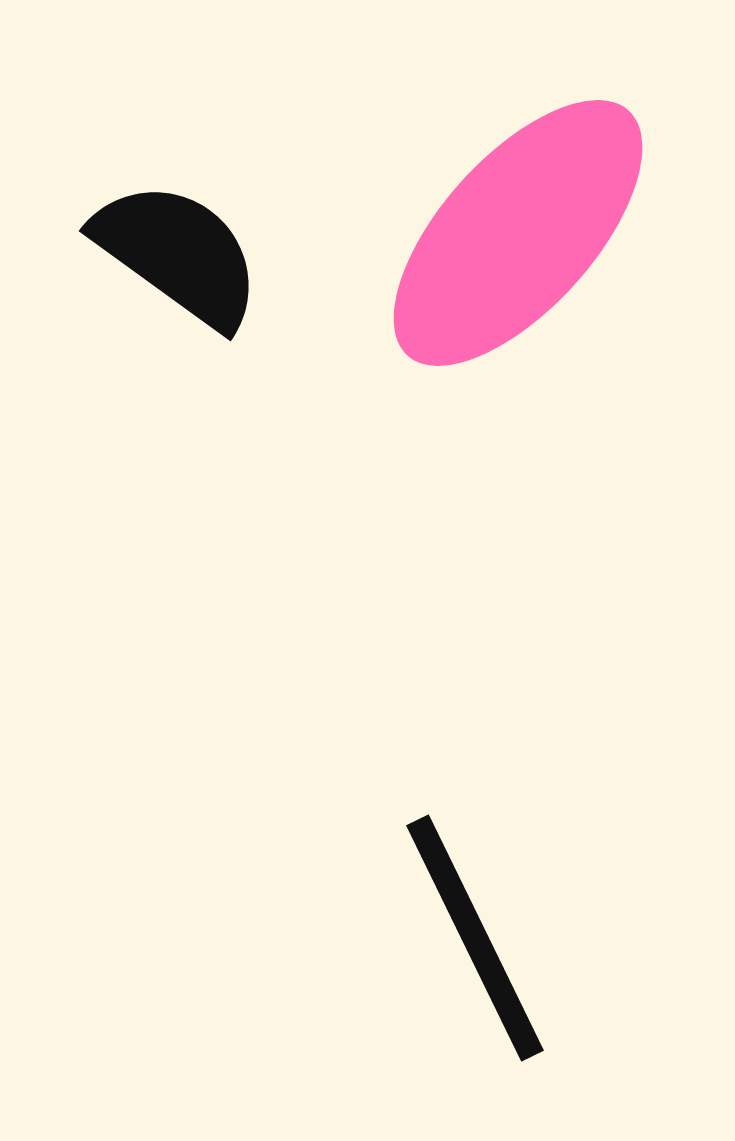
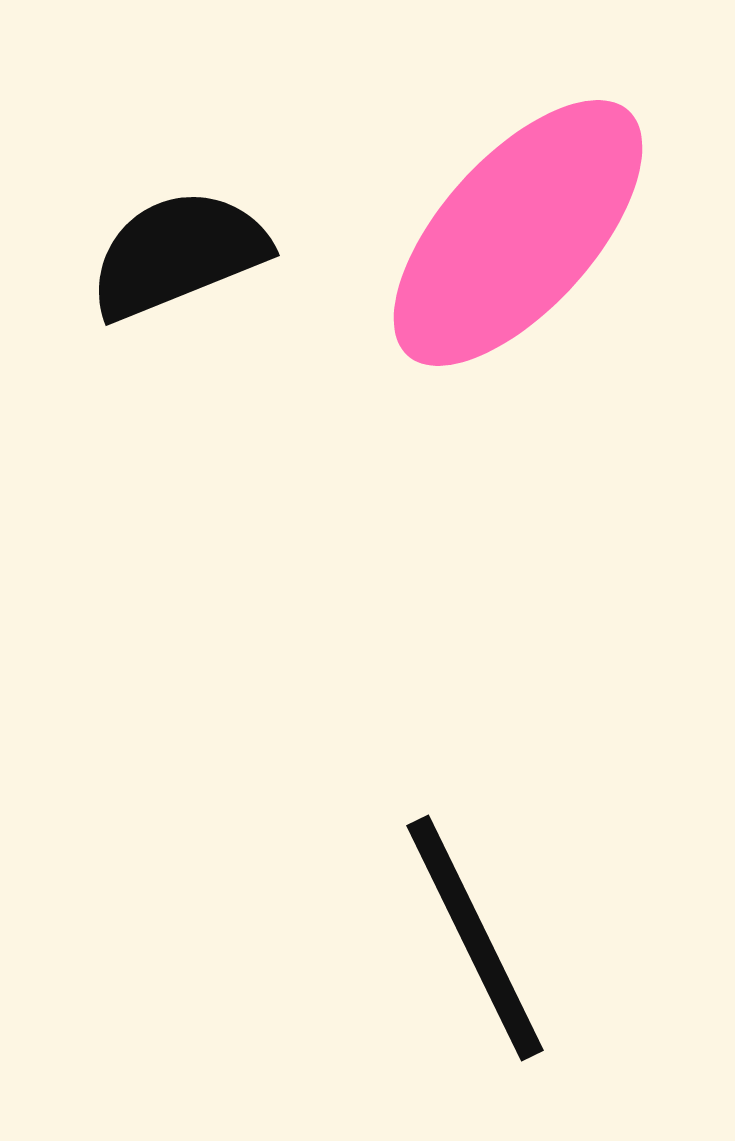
black semicircle: rotated 58 degrees counterclockwise
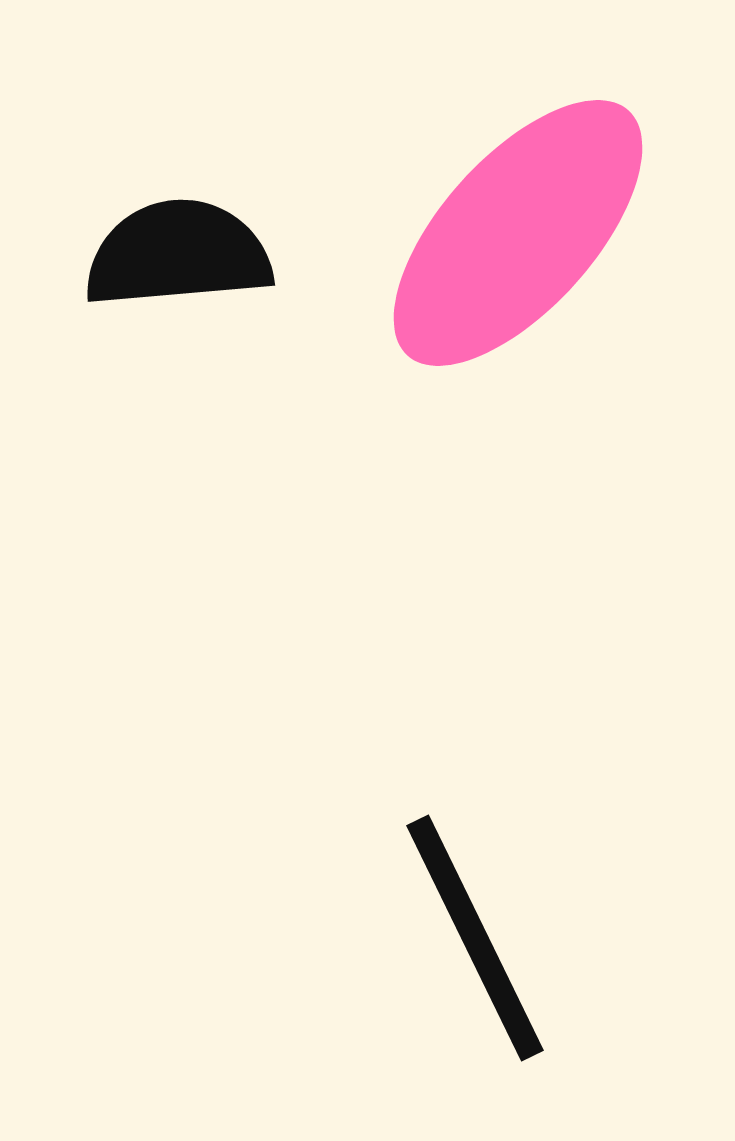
black semicircle: rotated 17 degrees clockwise
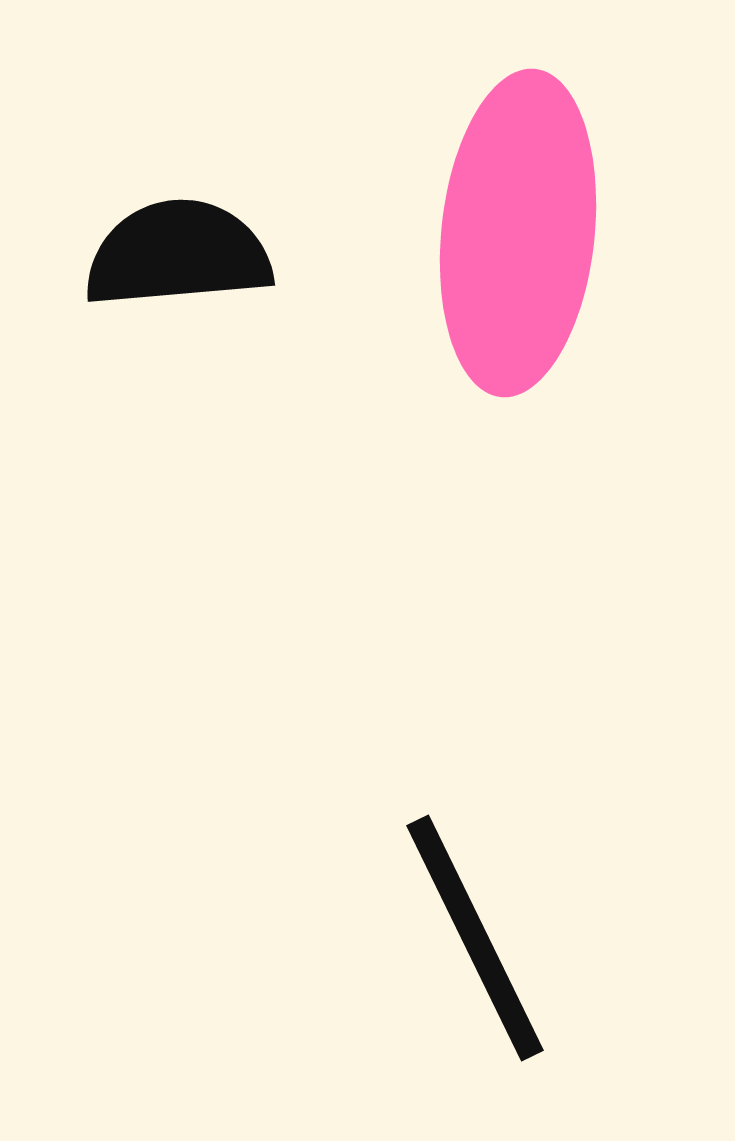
pink ellipse: rotated 36 degrees counterclockwise
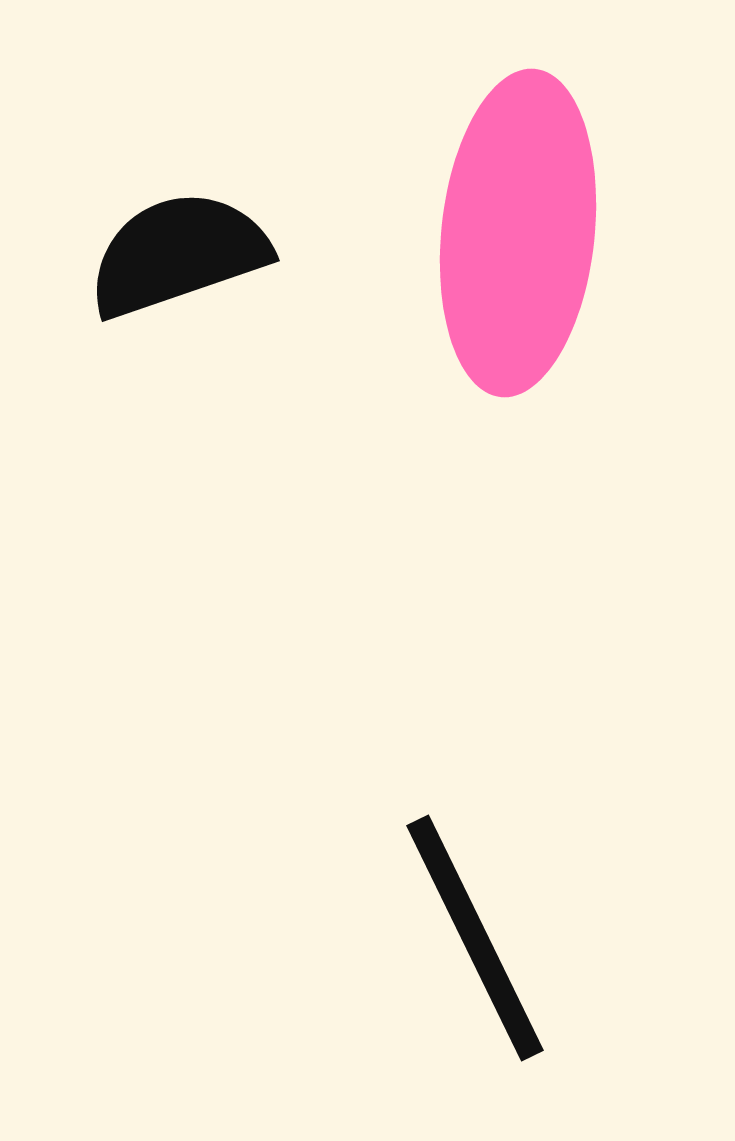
black semicircle: rotated 14 degrees counterclockwise
